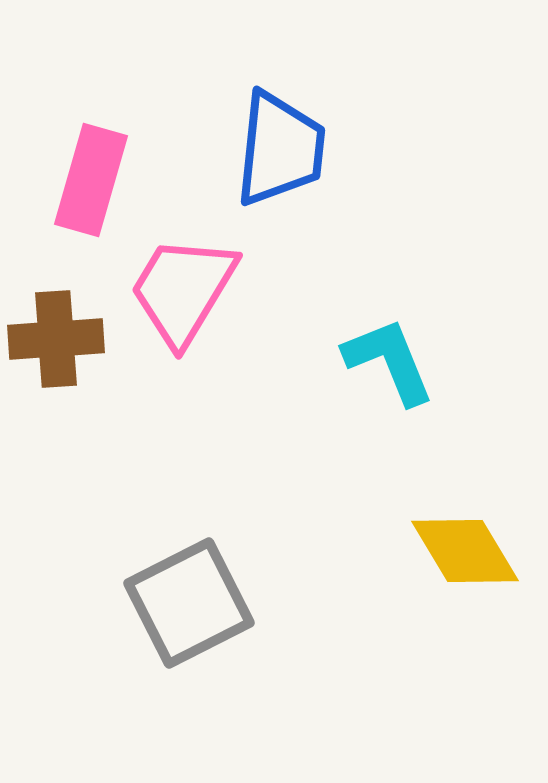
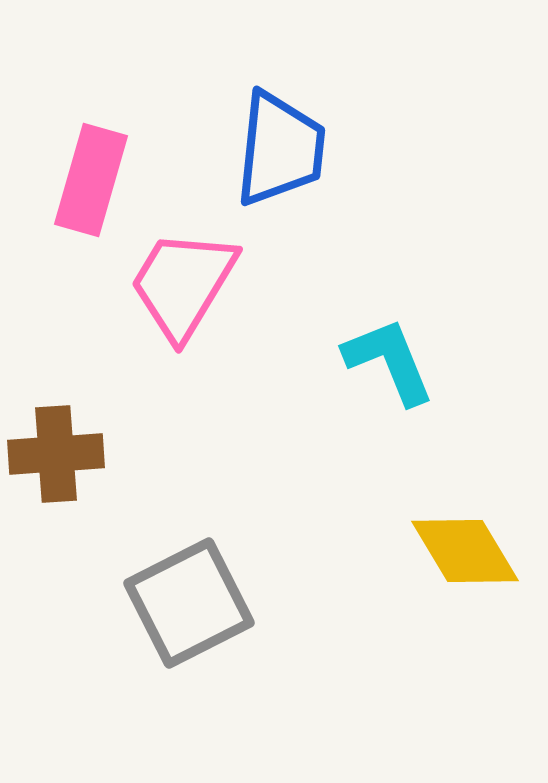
pink trapezoid: moved 6 px up
brown cross: moved 115 px down
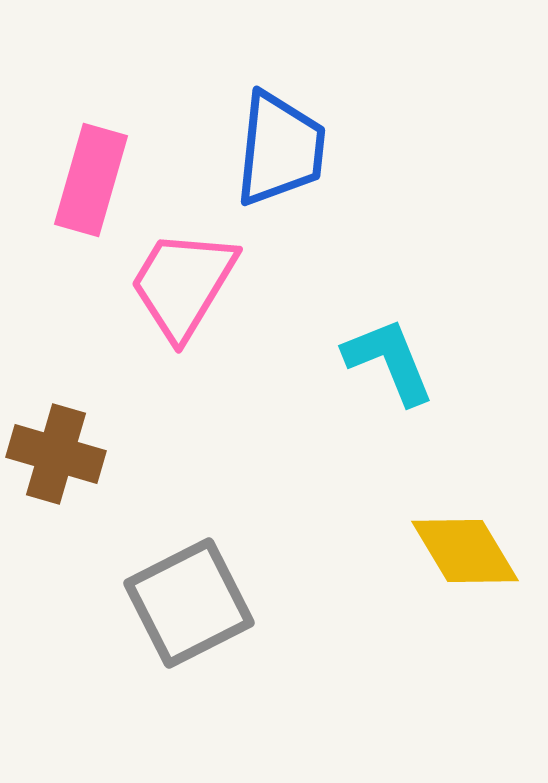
brown cross: rotated 20 degrees clockwise
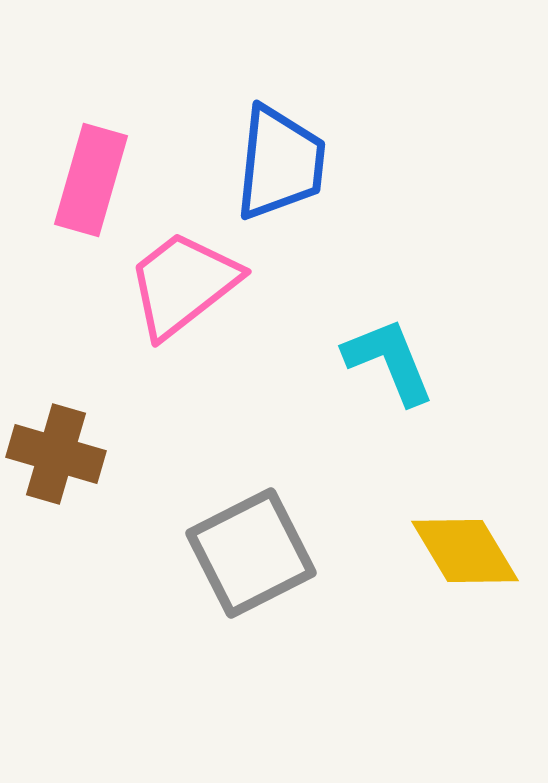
blue trapezoid: moved 14 px down
pink trapezoid: rotated 21 degrees clockwise
gray square: moved 62 px right, 50 px up
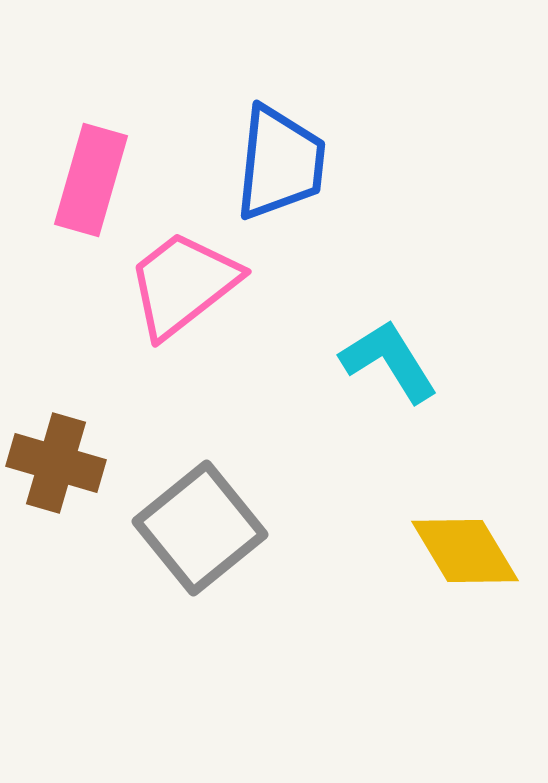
cyan L-shape: rotated 10 degrees counterclockwise
brown cross: moved 9 px down
gray square: moved 51 px left, 25 px up; rotated 12 degrees counterclockwise
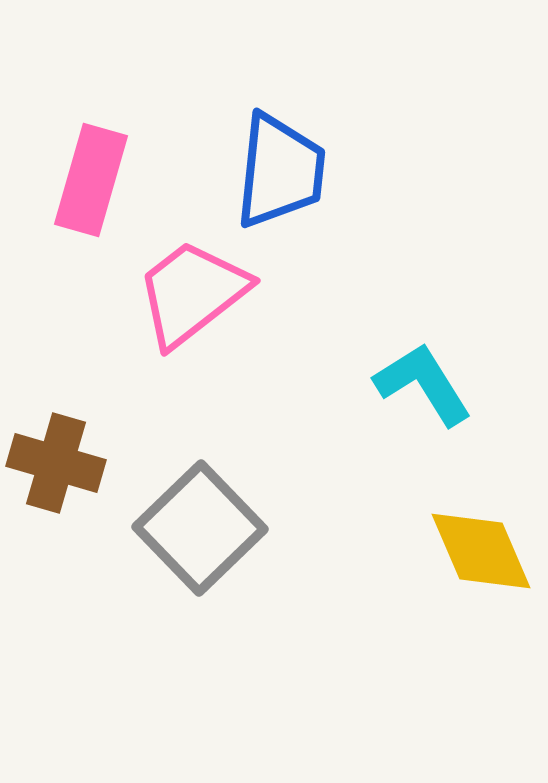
blue trapezoid: moved 8 px down
pink trapezoid: moved 9 px right, 9 px down
cyan L-shape: moved 34 px right, 23 px down
gray square: rotated 5 degrees counterclockwise
yellow diamond: moved 16 px right; rotated 8 degrees clockwise
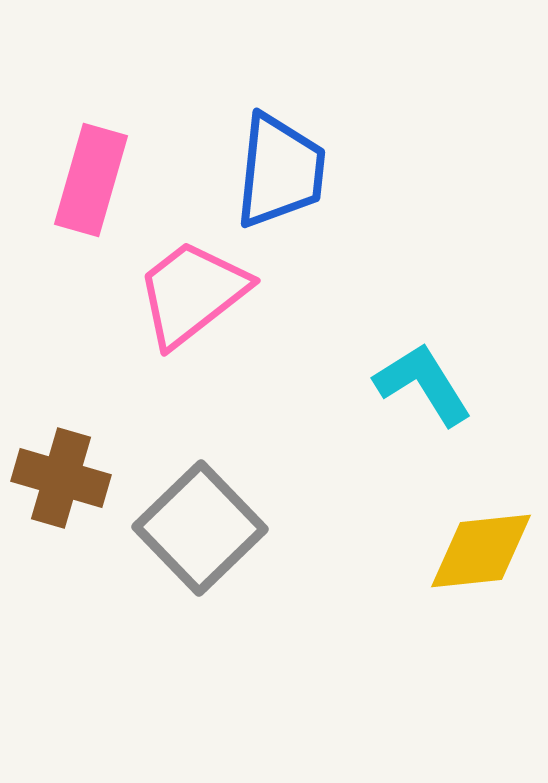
brown cross: moved 5 px right, 15 px down
yellow diamond: rotated 73 degrees counterclockwise
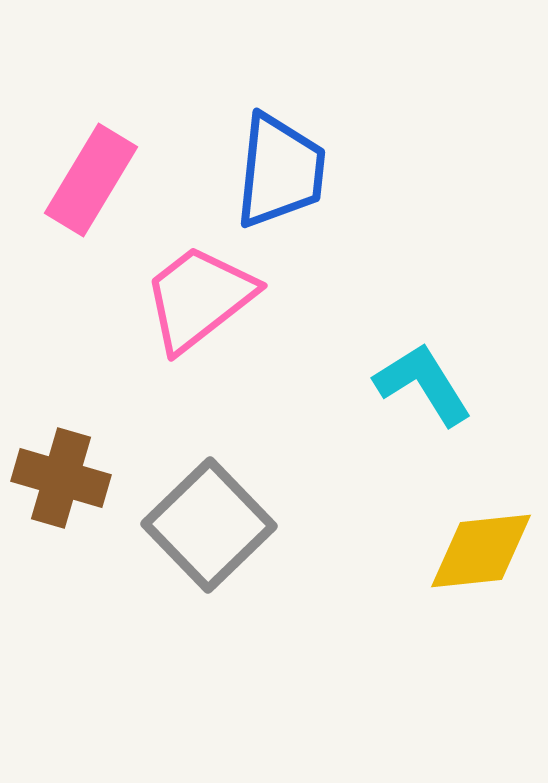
pink rectangle: rotated 15 degrees clockwise
pink trapezoid: moved 7 px right, 5 px down
gray square: moved 9 px right, 3 px up
